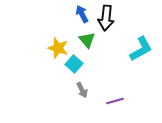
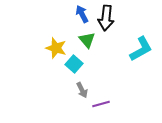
yellow star: moved 2 px left
purple line: moved 14 px left, 3 px down
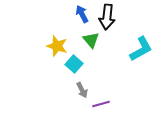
black arrow: moved 1 px right, 1 px up
green triangle: moved 4 px right
yellow star: moved 1 px right, 2 px up
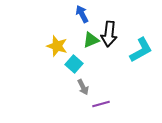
black arrow: moved 2 px right, 17 px down
green triangle: rotated 48 degrees clockwise
cyan L-shape: moved 1 px down
gray arrow: moved 1 px right, 3 px up
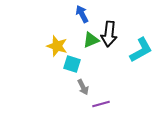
cyan square: moved 2 px left; rotated 24 degrees counterclockwise
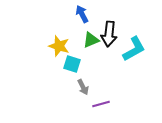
yellow star: moved 2 px right
cyan L-shape: moved 7 px left, 1 px up
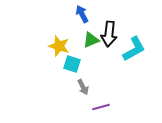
purple line: moved 3 px down
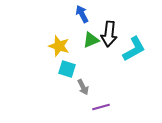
cyan square: moved 5 px left, 5 px down
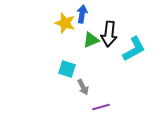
blue arrow: rotated 36 degrees clockwise
yellow star: moved 6 px right, 23 px up
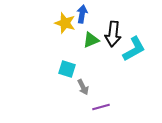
black arrow: moved 4 px right
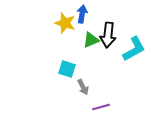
black arrow: moved 5 px left, 1 px down
